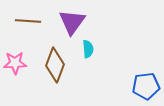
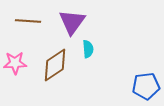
brown diamond: rotated 36 degrees clockwise
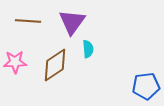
pink star: moved 1 px up
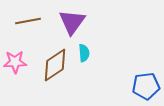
brown line: rotated 15 degrees counterclockwise
cyan semicircle: moved 4 px left, 4 px down
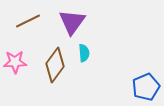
brown line: rotated 15 degrees counterclockwise
brown diamond: rotated 20 degrees counterclockwise
blue pentagon: moved 1 px down; rotated 16 degrees counterclockwise
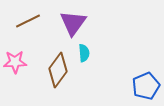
purple triangle: moved 1 px right, 1 px down
brown diamond: moved 3 px right, 5 px down
blue pentagon: moved 1 px up
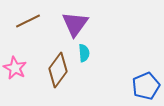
purple triangle: moved 2 px right, 1 px down
pink star: moved 6 px down; rotated 30 degrees clockwise
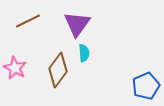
purple triangle: moved 2 px right
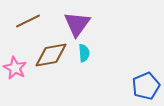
brown diamond: moved 7 px left, 15 px up; rotated 44 degrees clockwise
